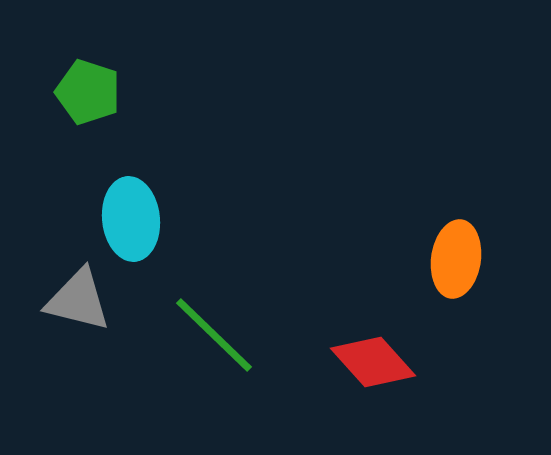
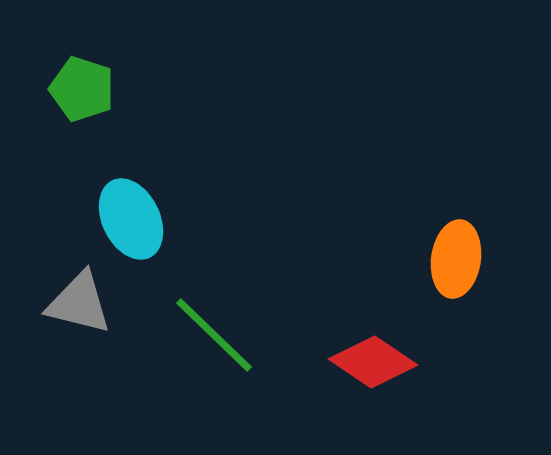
green pentagon: moved 6 px left, 3 px up
cyan ellipse: rotated 20 degrees counterclockwise
gray triangle: moved 1 px right, 3 px down
red diamond: rotated 14 degrees counterclockwise
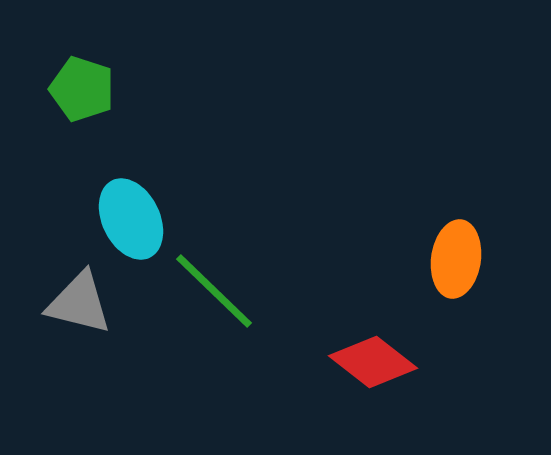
green line: moved 44 px up
red diamond: rotated 4 degrees clockwise
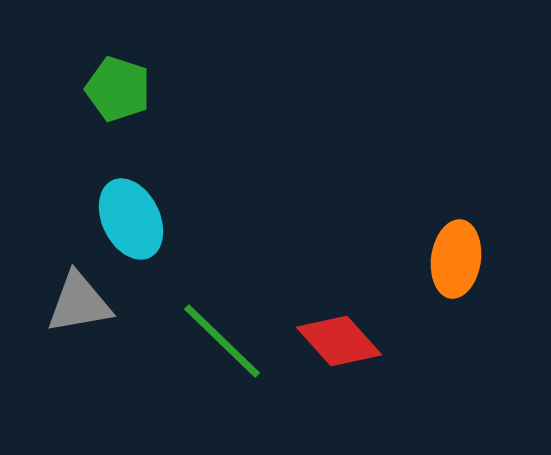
green pentagon: moved 36 px right
green line: moved 8 px right, 50 px down
gray triangle: rotated 24 degrees counterclockwise
red diamond: moved 34 px left, 21 px up; rotated 10 degrees clockwise
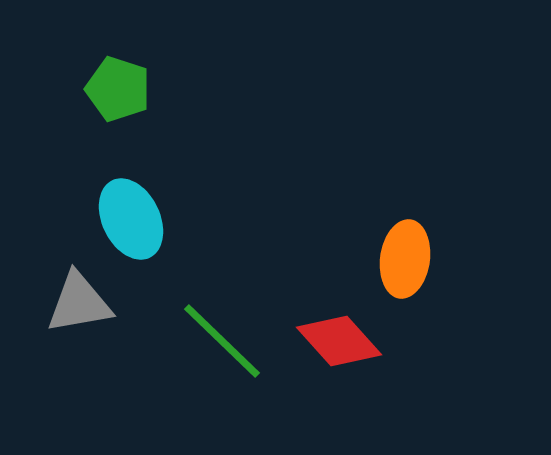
orange ellipse: moved 51 px left
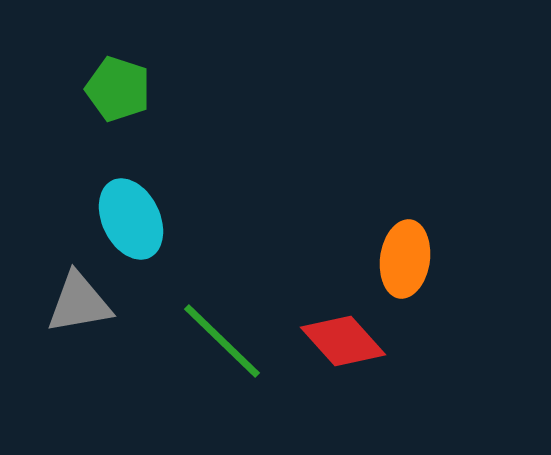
red diamond: moved 4 px right
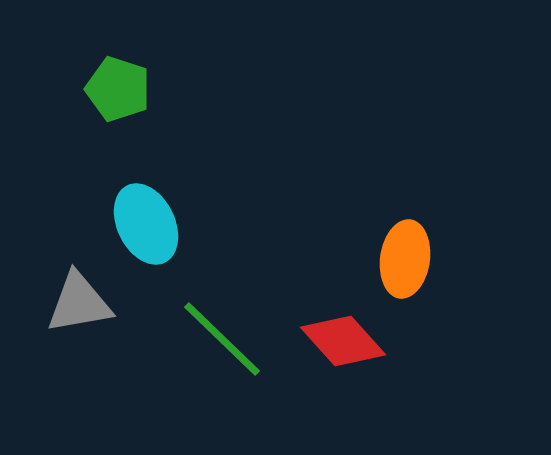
cyan ellipse: moved 15 px right, 5 px down
green line: moved 2 px up
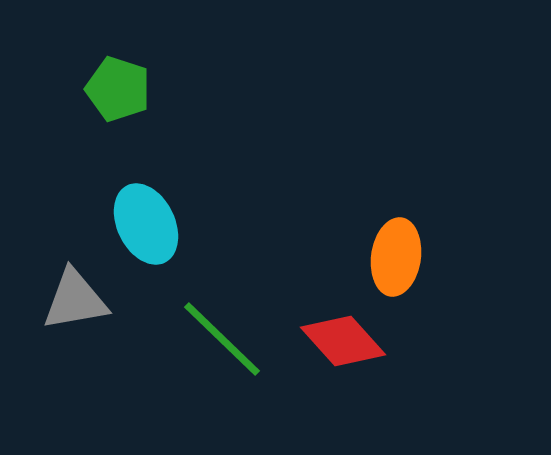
orange ellipse: moved 9 px left, 2 px up
gray triangle: moved 4 px left, 3 px up
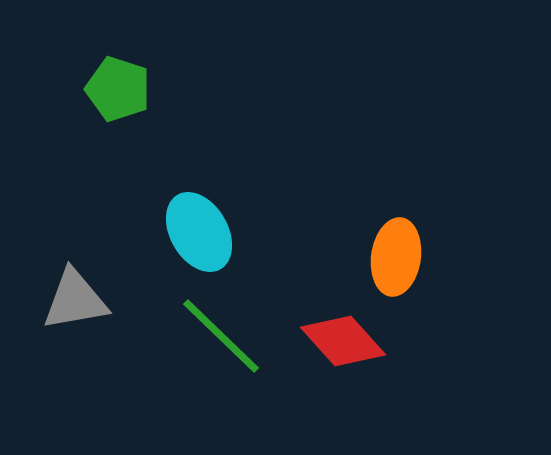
cyan ellipse: moved 53 px right, 8 px down; rotated 4 degrees counterclockwise
green line: moved 1 px left, 3 px up
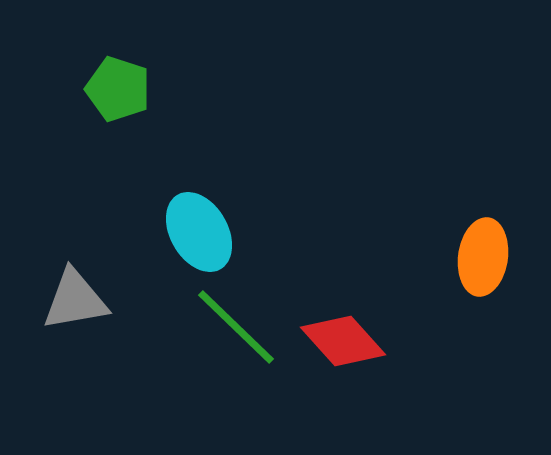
orange ellipse: moved 87 px right
green line: moved 15 px right, 9 px up
